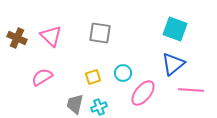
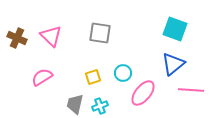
cyan cross: moved 1 px right, 1 px up
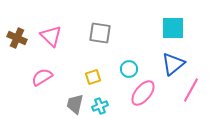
cyan square: moved 2 px left, 1 px up; rotated 20 degrees counterclockwise
cyan circle: moved 6 px right, 4 px up
pink line: rotated 65 degrees counterclockwise
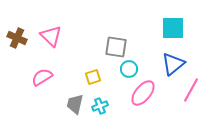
gray square: moved 16 px right, 14 px down
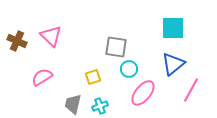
brown cross: moved 3 px down
gray trapezoid: moved 2 px left
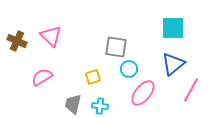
cyan cross: rotated 28 degrees clockwise
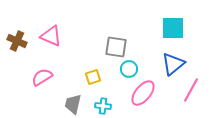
pink triangle: rotated 20 degrees counterclockwise
cyan cross: moved 3 px right
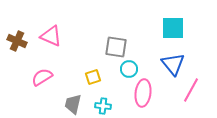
blue triangle: rotated 30 degrees counterclockwise
pink ellipse: rotated 32 degrees counterclockwise
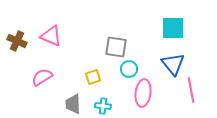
pink line: rotated 40 degrees counterclockwise
gray trapezoid: rotated 15 degrees counterclockwise
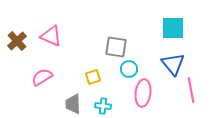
brown cross: rotated 24 degrees clockwise
